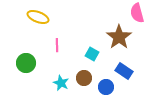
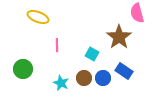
green circle: moved 3 px left, 6 px down
blue circle: moved 3 px left, 9 px up
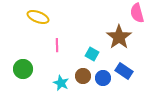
brown circle: moved 1 px left, 2 px up
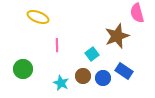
brown star: moved 2 px left, 1 px up; rotated 15 degrees clockwise
cyan square: rotated 24 degrees clockwise
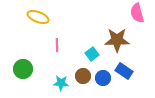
brown star: moved 4 px down; rotated 20 degrees clockwise
cyan star: rotated 21 degrees counterclockwise
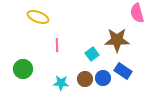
blue rectangle: moved 1 px left
brown circle: moved 2 px right, 3 px down
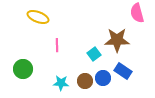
cyan square: moved 2 px right
brown circle: moved 2 px down
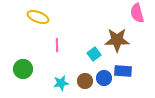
blue rectangle: rotated 30 degrees counterclockwise
blue circle: moved 1 px right
cyan star: rotated 14 degrees counterclockwise
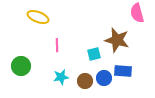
brown star: rotated 15 degrees clockwise
cyan square: rotated 24 degrees clockwise
green circle: moved 2 px left, 3 px up
cyan star: moved 6 px up
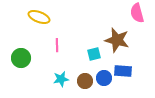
yellow ellipse: moved 1 px right
green circle: moved 8 px up
cyan star: moved 2 px down
